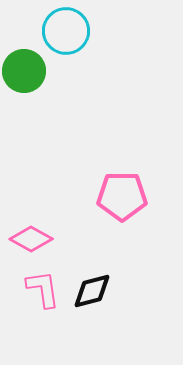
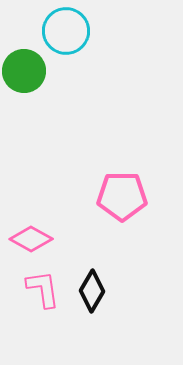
black diamond: rotated 45 degrees counterclockwise
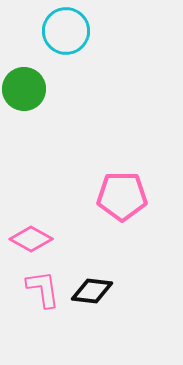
green circle: moved 18 px down
black diamond: rotated 66 degrees clockwise
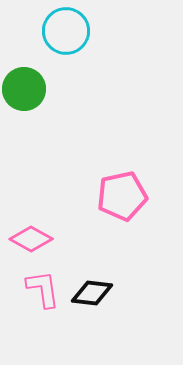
pink pentagon: rotated 12 degrees counterclockwise
black diamond: moved 2 px down
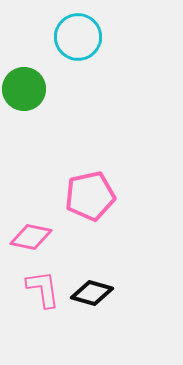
cyan circle: moved 12 px right, 6 px down
pink pentagon: moved 32 px left
pink diamond: moved 2 px up; rotated 18 degrees counterclockwise
black diamond: rotated 9 degrees clockwise
